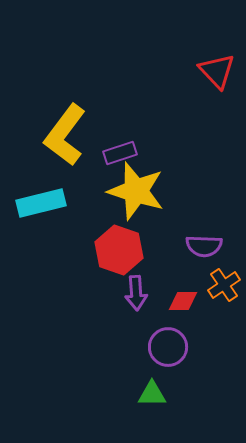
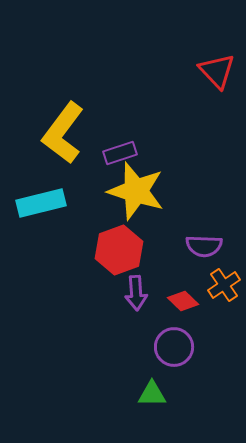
yellow L-shape: moved 2 px left, 2 px up
red hexagon: rotated 21 degrees clockwise
red diamond: rotated 44 degrees clockwise
purple circle: moved 6 px right
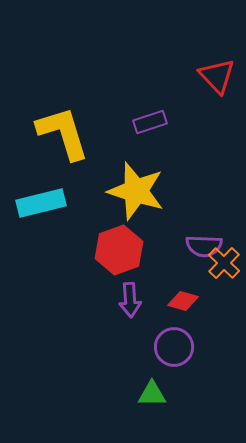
red triangle: moved 5 px down
yellow L-shape: rotated 126 degrees clockwise
purple rectangle: moved 30 px right, 31 px up
orange cross: moved 22 px up; rotated 12 degrees counterclockwise
purple arrow: moved 6 px left, 7 px down
red diamond: rotated 28 degrees counterclockwise
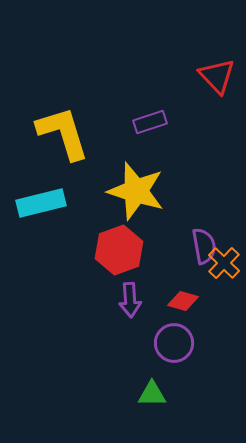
purple semicircle: rotated 102 degrees counterclockwise
purple circle: moved 4 px up
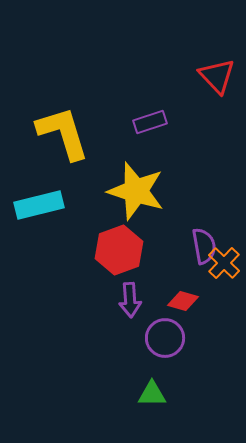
cyan rectangle: moved 2 px left, 2 px down
purple circle: moved 9 px left, 5 px up
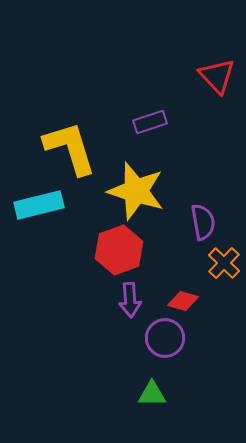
yellow L-shape: moved 7 px right, 15 px down
purple semicircle: moved 1 px left, 24 px up
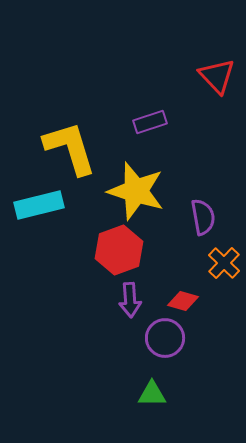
purple semicircle: moved 5 px up
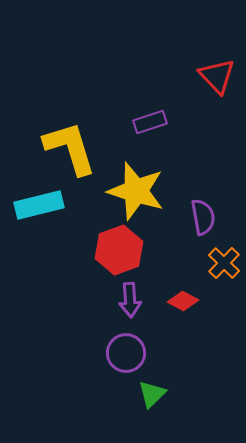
red diamond: rotated 12 degrees clockwise
purple circle: moved 39 px left, 15 px down
green triangle: rotated 44 degrees counterclockwise
